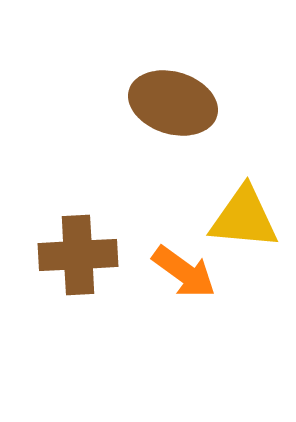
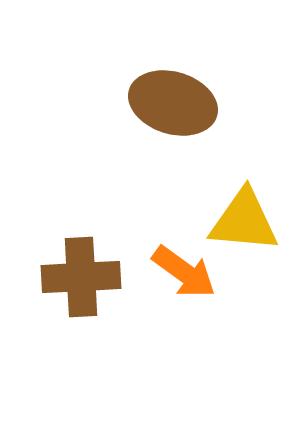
yellow triangle: moved 3 px down
brown cross: moved 3 px right, 22 px down
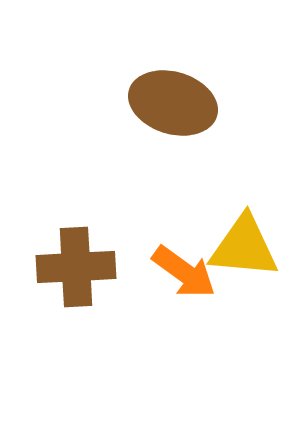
yellow triangle: moved 26 px down
brown cross: moved 5 px left, 10 px up
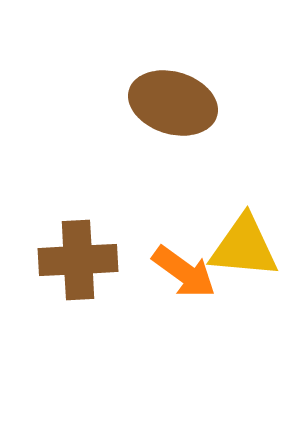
brown cross: moved 2 px right, 7 px up
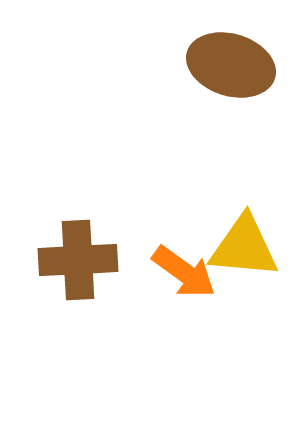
brown ellipse: moved 58 px right, 38 px up
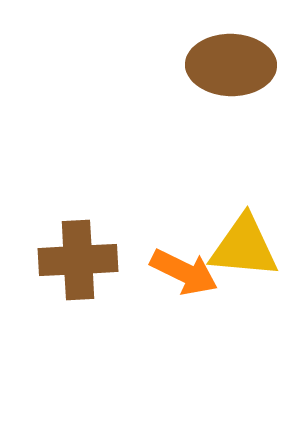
brown ellipse: rotated 16 degrees counterclockwise
orange arrow: rotated 10 degrees counterclockwise
